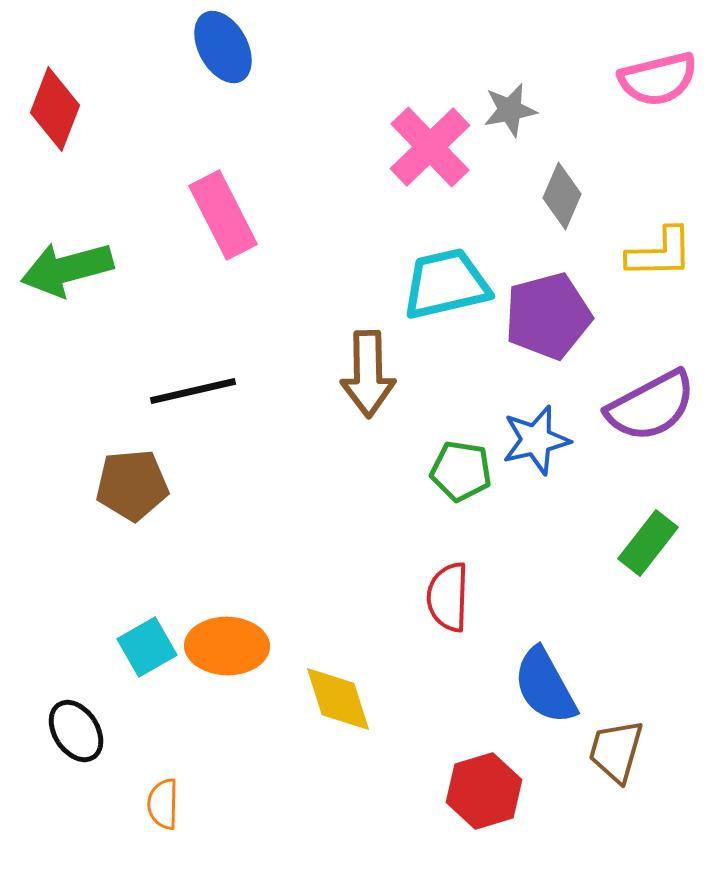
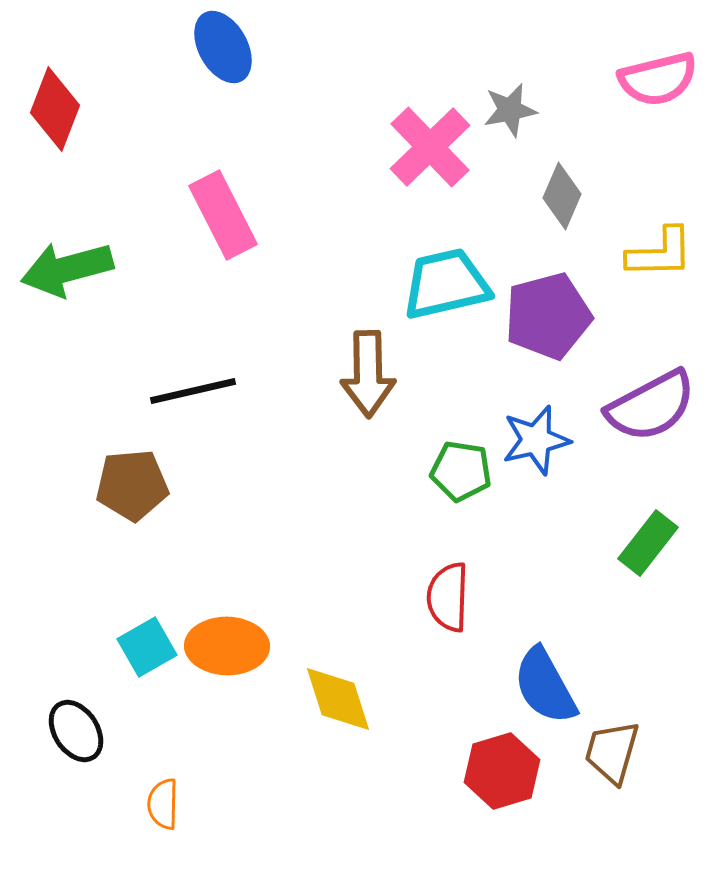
brown trapezoid: moved 4 px left, 1 px down
red hexagon: moved 18 px right, 20 px up
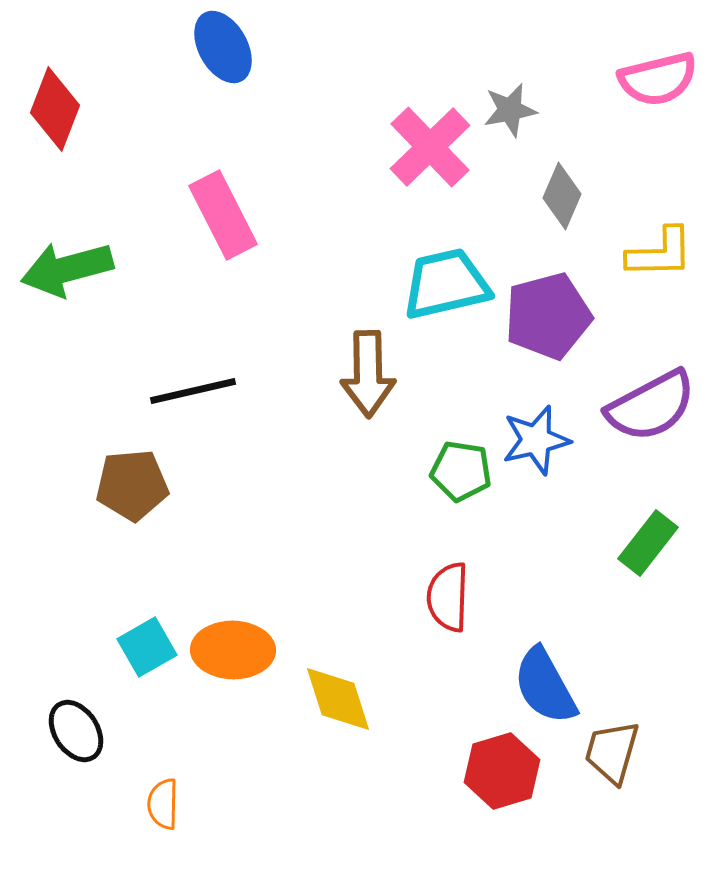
orange ellipse: moved 6 px right, 4 px down
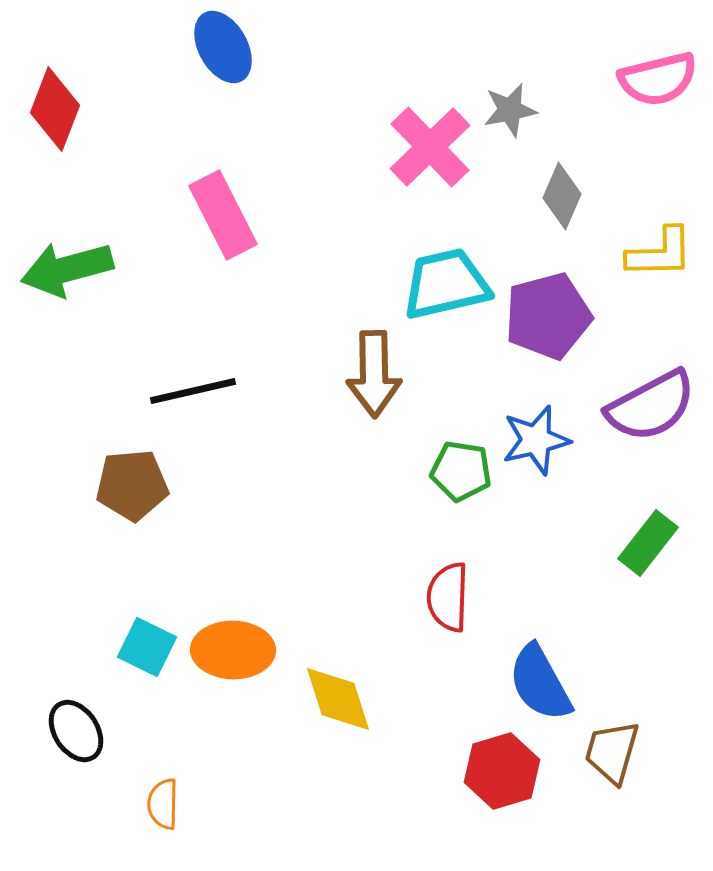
brown arrow: moved 6 px right
cyan square: rotated 34 degrees counterclockwise
blue semicircle: moved 5 px left, 3 px up
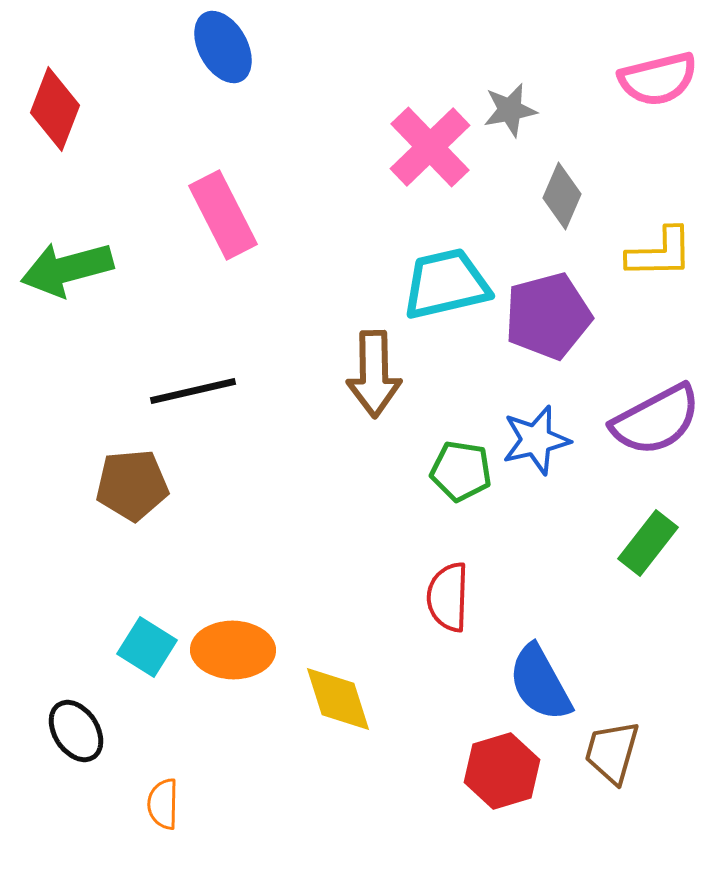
purple semicircle: moved 5 px right, 14 px down
cyan square: rotated 6 degrees clockwise
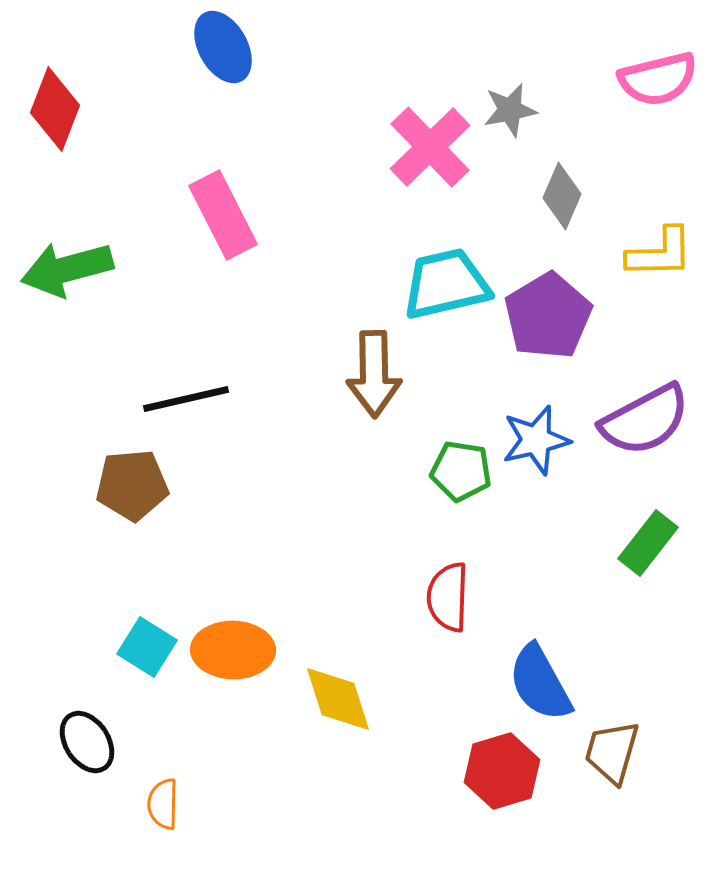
purple pentagon: rotated 16 degrees counterclockwise
black line: moved 7 px left, 8 px down
purple semicircle: moved 11 px left
black ellipse: moved 11 px right, 11 px down
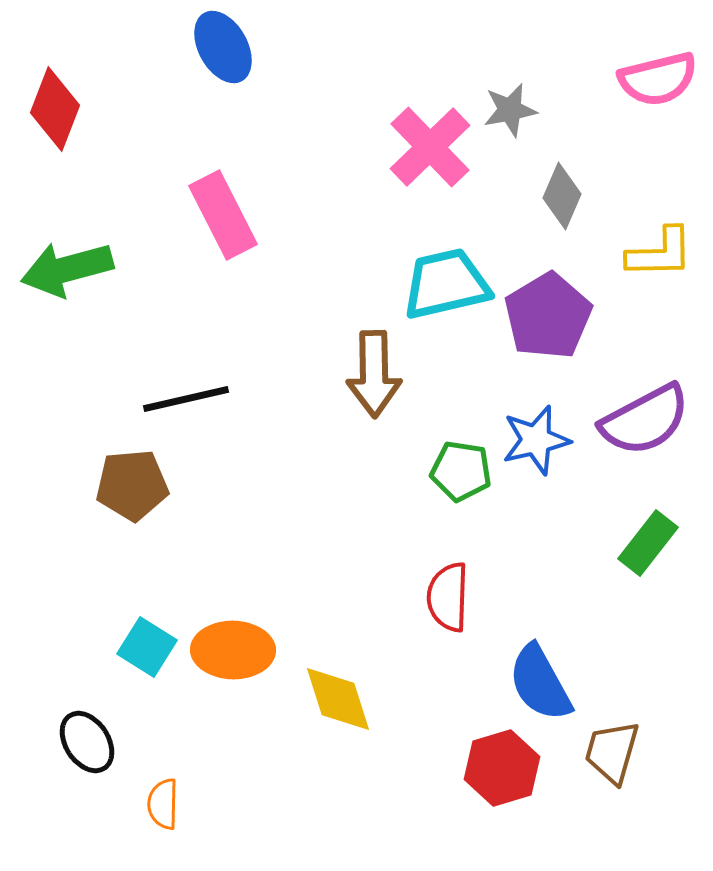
red hexagon: moved 3 px up
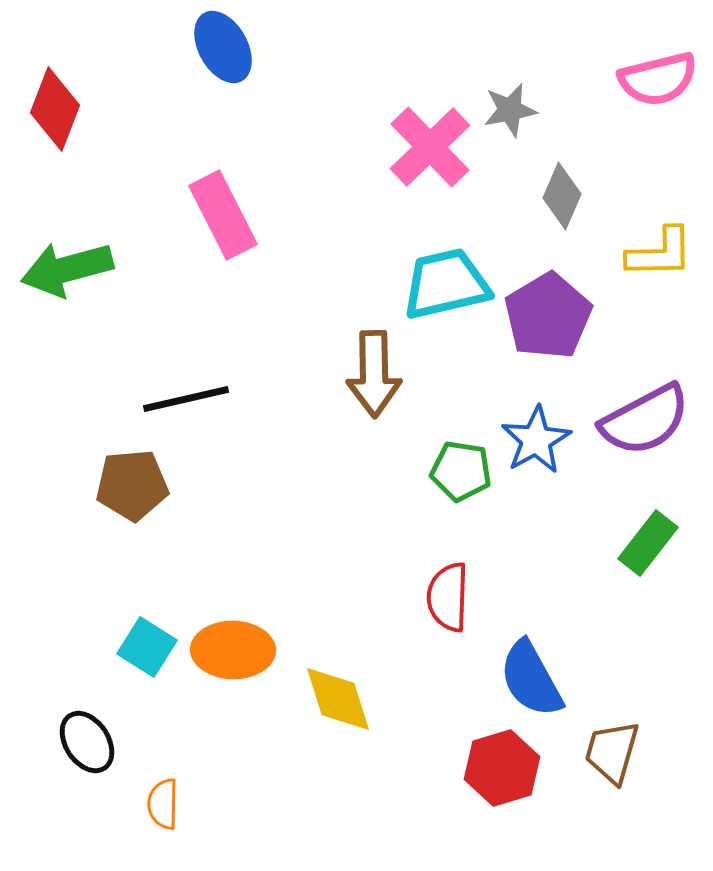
blue star: rotated 16 degrees counterclockwise
blue semicircle: moved 9 px left, 4 px up
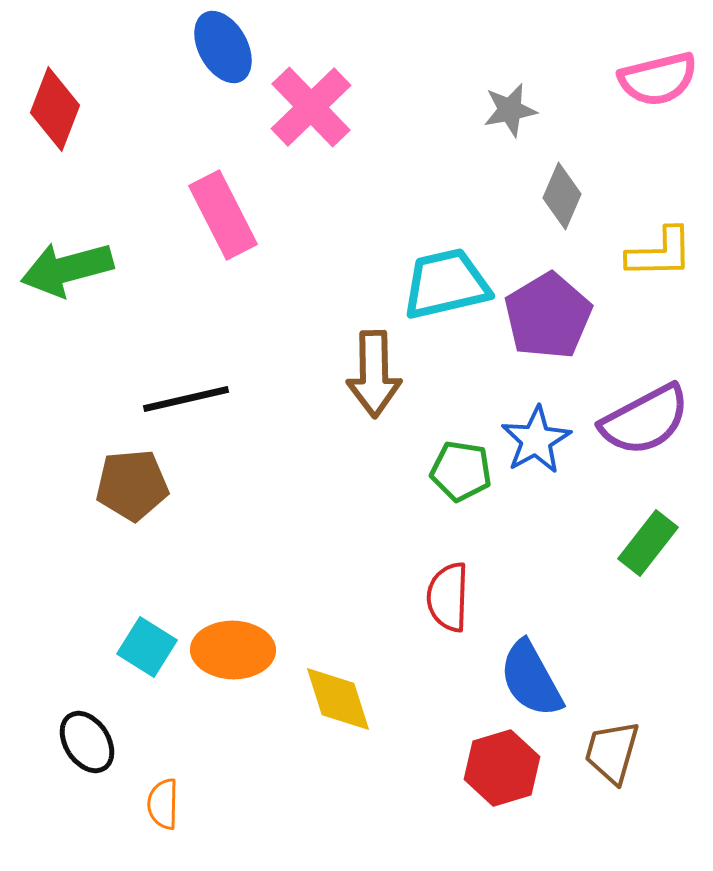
pink cross: moved 119 px left, 40 px up
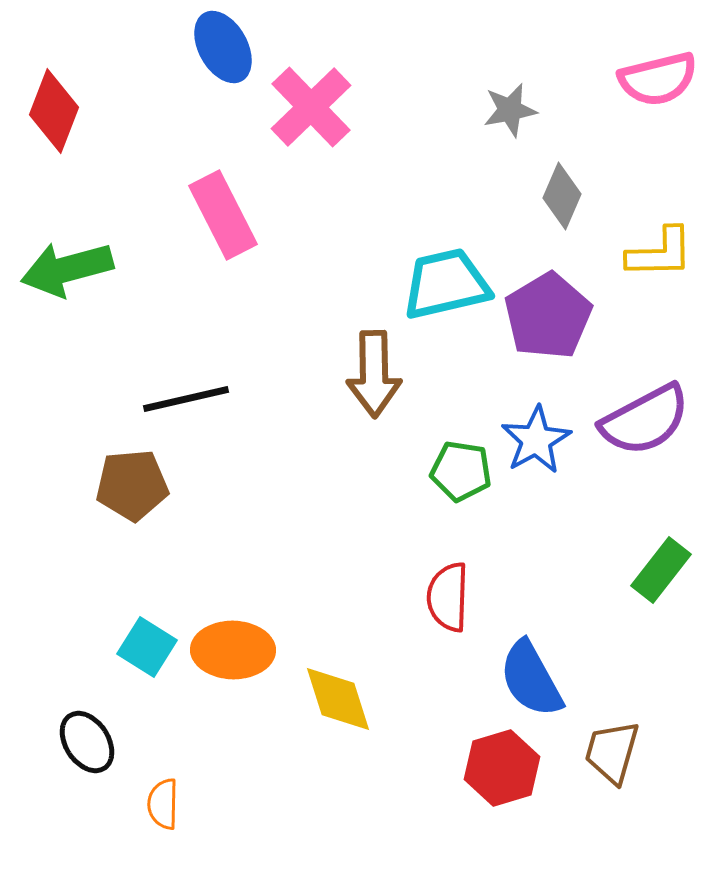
red diamond: moved 1 px left, 2 px down
green rectangle: moved 13 px right, 27 px down
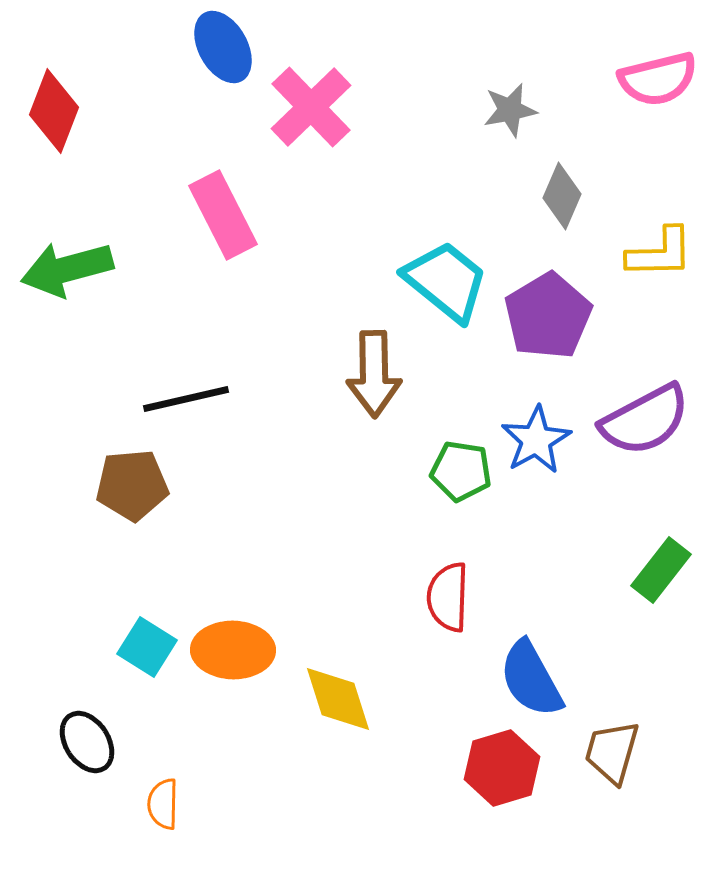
cyan trapezoid: moved 3 px up; rotated 52 degrees clockwise
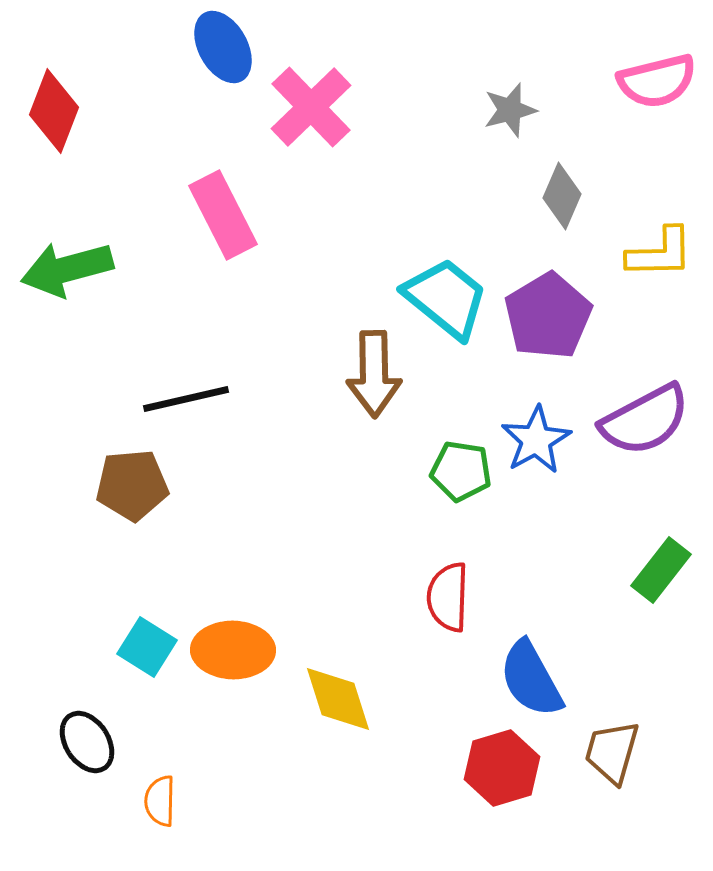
pink semicircle: moved 1 px left, 2 px down
gray star: rotated 4 degrees counterclockwise
cyan trapezoid: moved 17 px down
orange semicircle: moved 3 px left, 3 px up
